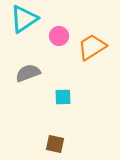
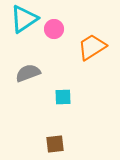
pink circle: moved 5 px left, 7 px up
brown square: rotated 18 degrees counterclockwise
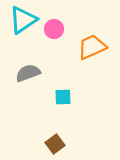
cyan triangle: moved 1 px left, 1 px down
orange trapezoid: rotated 8 degrees clockwise
brown square: rotated 30 degrees counterclockwise
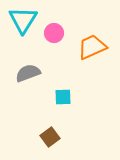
cyan triangle: rotated 24 degrees counterclockwise
pink circle: moved 4 px down
brown square: moved 5 px left, 7 px up
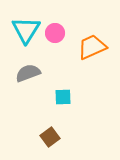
cyan triangle: moved 3 px right, 10 px down
pink circle: moved 1 px right
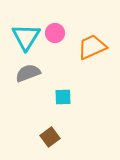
cyan triangle: moved 7 px down
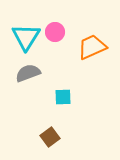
pink circle: moved 1 px up
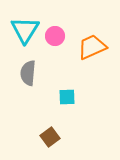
pink circle: moved 4 px down
cyan triangle: moved 1 px left, 7 px up
gray semicircle: rotated 65 degrees counterclockwise
cyan square: moved 4 px right
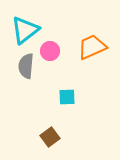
cyan triangle: rotated 20 degrees clockwise
pink circle: moved 5 px left, 15 px down
gray semicircle: moved 2 px left, 7 px up
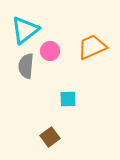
cyan square: moved 1 px right, 2 px down
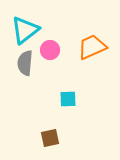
pink circle: moved 1 px up
gray semicircle: moved 1 px left, 3 px up
brown square: moved 1 px down; rotated 24 degrees clockwise
